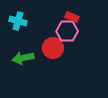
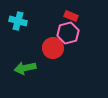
red rectangle: moved 1 px left, 1 px up
pink hexagon: moved 1 px right, 2 px down; rotated 15 degrees counterclockwise
green arrow: moved 2 px right, 10 px down
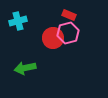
red rectangle: moved 2 px left, 1 px up
cyan cross: rotated 30 degrees counterclockwise
red circle: moved 10 px up
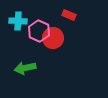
cyan cross: rotated 18 degrees clockwise
pink hexagon: moved 29 px left, 2 px up; rotated 20 degrees counterclockwise
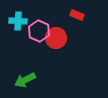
red rectangle: moved 8 px right
red circle: moved 3 px right
green arrow: moved 12 px down; rotated 15 degrees counterclockwise
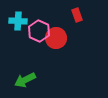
red rectangle: rotated 48 degrees clockwise
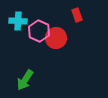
green arrow: rotated 30 degrees counterclockwise
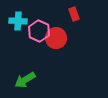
red rectangle: moved 3 px left, 1 px up
green arrow: rotated 25 degrees clockwise
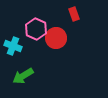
cyan cross: moved 5 px left, 25 px down; rotated 18 degrees clockwise
pink hexagon: moved 3 px left, 2 px up
green arrow: moved 2 px left, 4 px up
